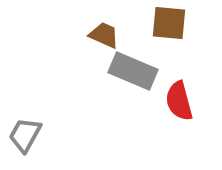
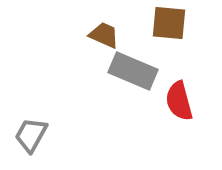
gray trapezoid: moved 6 px right
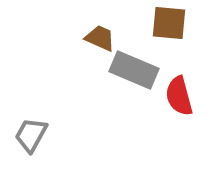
brown trapezoid: moved 4 px left, 3 px down
gray rectangle: moved 1 px right, 1 px up
red semicircle: moved 5 px up
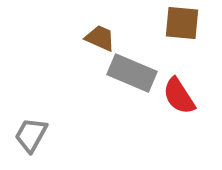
brown square: moved 13 px right
gray rectangle: moved 2 px left, 3 px down
red semicircle: rotated 18 degrees counterclockwise
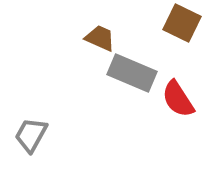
brown square: rotated 21 degrees clockwise
red semicircle: moved 1 px left, 3 px down
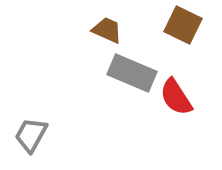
brown square: moved 1 px right, 2 px down
brown trapezoid: moved 7 px right, 8 px up
red semicircle: moved 2 px left, 2 px up
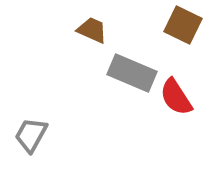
brown trapezoid: moved 15 px left
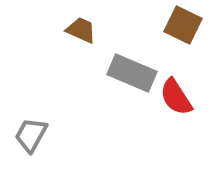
brown trapezoid: moved 11 px left
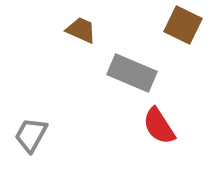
red semicircle: moved 17 px left, 29 px down
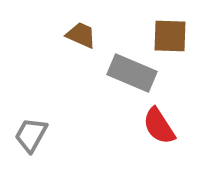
brown square: moved 13 px left, 11 px down; rotated 24 degrees counterclockwise
brown trapezoid: moved 5 px down
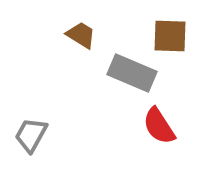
brown trapezoid: rotated 8 degrees clockwise
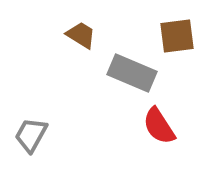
brown square: moved 7 px right; rotated 9 degrees counterclockwise
